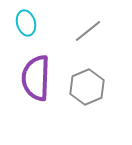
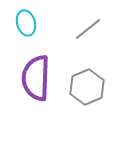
gray line: moved 2 px up
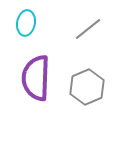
cyan ellipse: rotated 25 degrees clockwise
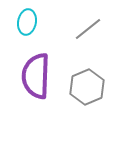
cyan ellipse: moved 1 px right, 1 px up
purple semicircle: moved 2 px up
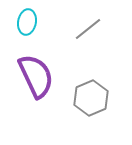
purple semicircle: rotated 153 degrees clockwise
gray hexagon: moved 4 px right, 11 px down
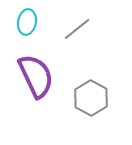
gray line: moved 11 px left
gray hexagon: rotated 8 degrees counterclockwise
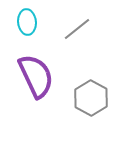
cyan ellipse: rotated 15 degrees counterclockwise
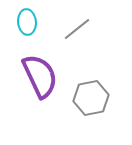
purple semicircle: moved 4 px right
gray hexagon: rotated 20 degrees clockwise
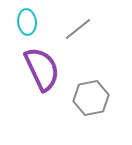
gray line: moved 1 px right
purple semicircle: moved 2 px right, 7 px up
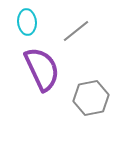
gray line: moved 2 px left, 2 px down
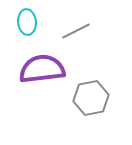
gray line: rotated 12 degrees clockwise
purple semicircle: rotated 72 degrees counterclockwise
